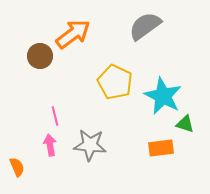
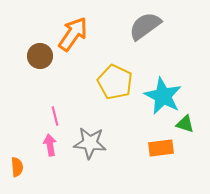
orange arrow: rotated 18 degrees counterclockwise
gray star: moved 2 px up
orange semicircle: rotated 18 degrees clockwise
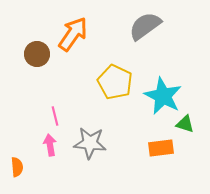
brown circle: moved 3 px left, 2 px up
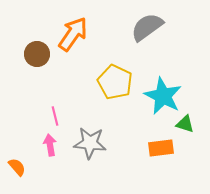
gray semicircle: moved 2 px right, 1 px down
orange semicircle: rotated 36 degrees counterclockwise
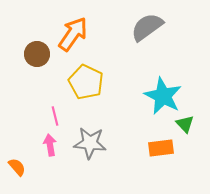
yellow pentagon: moved 29 px left
green triangle: rotated 30 degrees clockwise
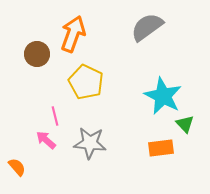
orange arrow: rotated 15 degrees counterclockwise
pink arrow: moved 4 px left, 5 px up; rotated 40 degrees counterclockwise
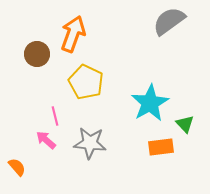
gray semicircle: moved 22 px right, 6 px up
cyan star: moved 13 px left, 7 px down; rotated 15 degrees clockwise
orange rectangle: moved 1 px up
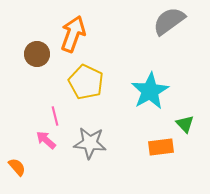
cyan star: moved 12 px up
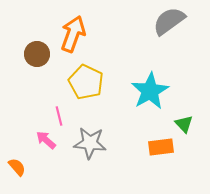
pink line: moved 4 px right
green triangle: moved 1 px left
